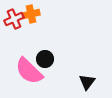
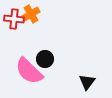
orange cross: rotated 18 degrees counterclockwise
red cross: rotated 30 degrees clockwise
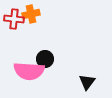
orange cross: rotated 18 degrees clockwise
pink semicircle: rotated 40 degrees counterclockwise
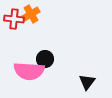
orange cross: rotated 18 degrees counterclockwise
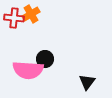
red cross: moved 1 px up
pink semicircle: moved 1 px left, 1 px up
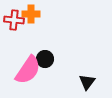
orange cross: rotated 30 degrees clockwise
red cross: moved 2 px down
pink semicircle: rotated 60 degrees counterclockwise
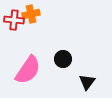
orange cross: rotated 12 degrees counterclockwise
black circle: moved 18 px right
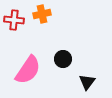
orange cross: moved 11 px right
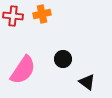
red cross: moved 1 px left, 4 px up
pink semicircle: moved 5 px left
black triangle: rotated 30 degrees counterclockwise
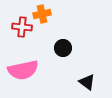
red cross: moved 9 px right, 11 px down
black circle: moved 11 px up
pink semicircle: rotated 44 degrees clockwise
